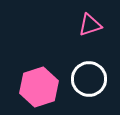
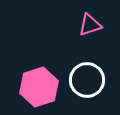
white circle: moved 2 px left, 1 px down
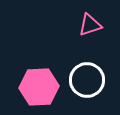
pink hexagon: rotated 15 degrees clockwise
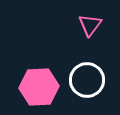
pink triangle: rotated 35 degrees counterclockwise
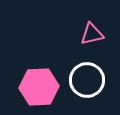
pink triangle: moved 2 px right, 9 px down; rotated 40 degrees clockwise
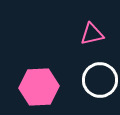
white circle: moved 13 px right
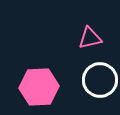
pink triangle: moved 2 px left, 4 px down
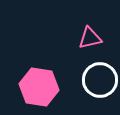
pink hexagon: rotated 12 degrees clockwise
